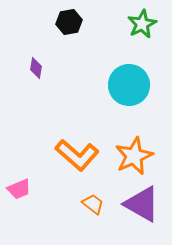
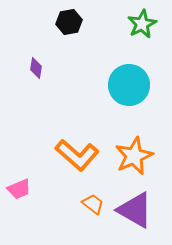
purple triangle: moved 7 px left, 6 px down
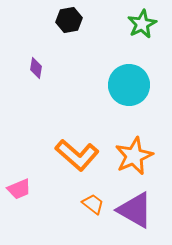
black hexagon: moved 2 px up
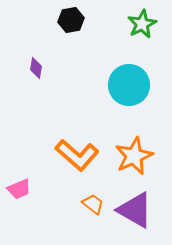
black hexagon: moved 2 px right
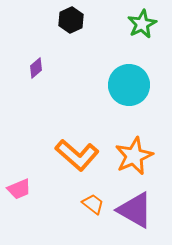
black hexagon: rotated 15 degrees counterclockwise
purple diamond: rotated 40 degrees clockwise
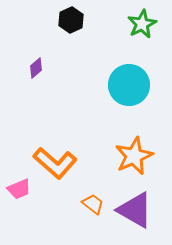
orange L-shape: moved 22 px left, 8 px down
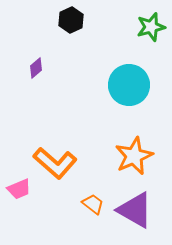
green star: moved 9 px right, 3 px down; rotated 12 degrees clockwise
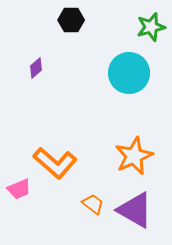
black hexagon: rotated 25 degrees clockwise
cyan circle: moved 12 px up
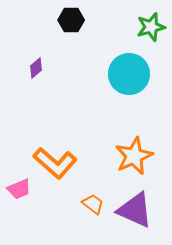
cyan circle: moved 1 px down
purple triangle: rotated 6 degrees counterclockwise
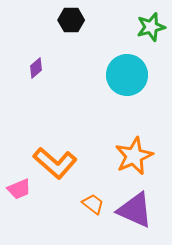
cyan circle: moved 2 px left, 1 px down
